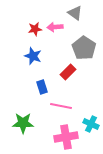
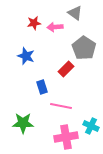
red star: moved 1 px left, 6 px up
blue star: moved 7 px left
red rectangle: moved 2 px left, 3 px up
cyan cross: moved 2 px down
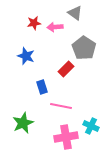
green star: rotated 25 degrees counterclockwise
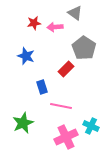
pink cross: rotated 15 degrees counterclockwise
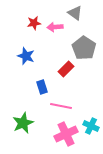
pink cross: moved 3 px up
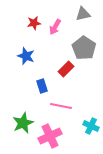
gray triangle: moved 8 px right, 1 px down; rotated 49 degrees counterclockwise
pink arrow: rotated 56 degrees counterclockwise
blue rectangle: moved 1 px up
pink cross: moved 16 px left, 2 px down
